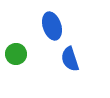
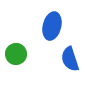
blue ellipse: rotated 32 degrees clockwise
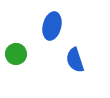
blue semicircle: moved 5 px right, 1 px down
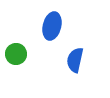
blue semicircle: rotated 30 degrees clockwise
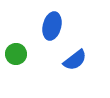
blue semicircle: rotated 140 degrees counterclockwise
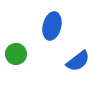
blue semicircle: moved 3 px right, 1 px down
